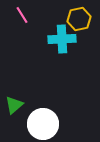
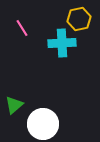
pink line: moved 13 px down
cyan cross: moved 4 px down
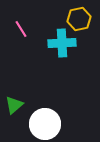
pink line: moved 1 px left, 1 px down
white circle: moved 2 px right
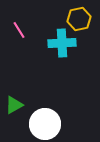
pink line: moved 2 px left, 1 px down
green triangle: rotated 12 degrees clockwise
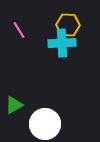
yellow hexagon: moved 11 px left, 6 px down; rotated 15 degrees clockwise
